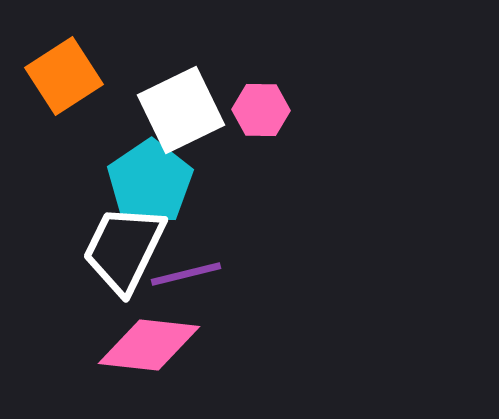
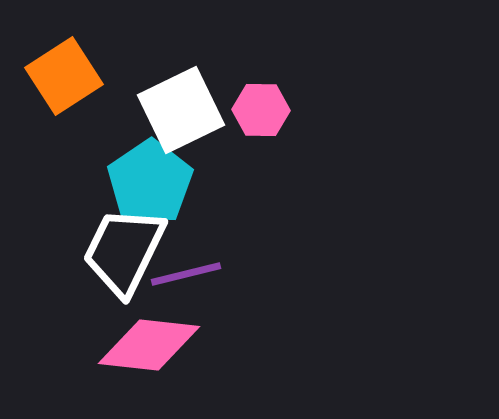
white trapezoid: moved 2 px down
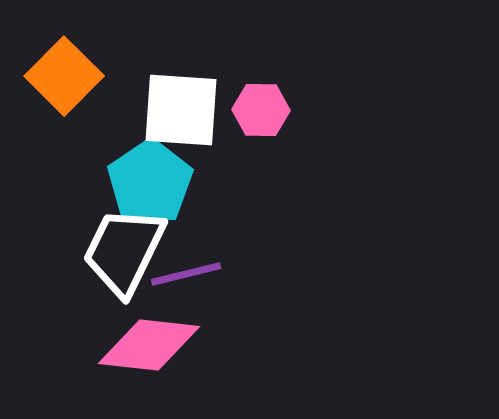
orange square: rotated 12 degrees counterclockwise
white square: rotated 30 degrees clockwise
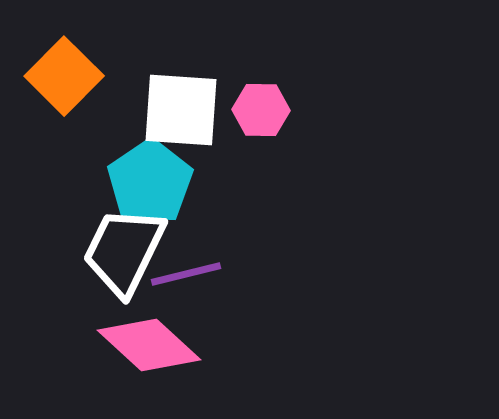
pink diamond: rotated 36 degrees clockwise
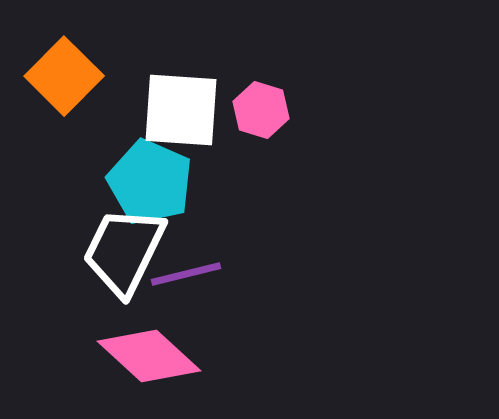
pink hexagon: rotated 16 degrees clockwise
cyan pentagon: rotated 14 degrees counterclockwise
pink diamond: moved 11 px down
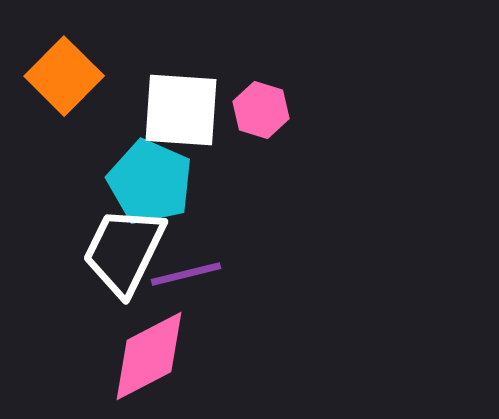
pink diamond: rotated 70 degrees counterclockwise
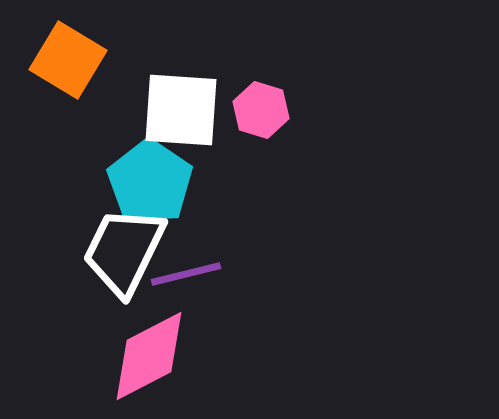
orange square: moved 4 px right, 16 px up; rotated 14 degrees counterclockwise
cyan pentagon: rotated 10 degrees clockwise
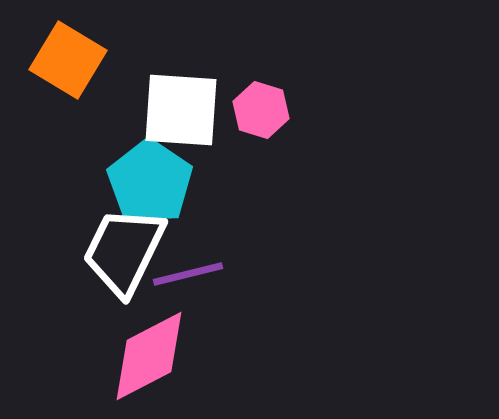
purple line: moved 2 px right
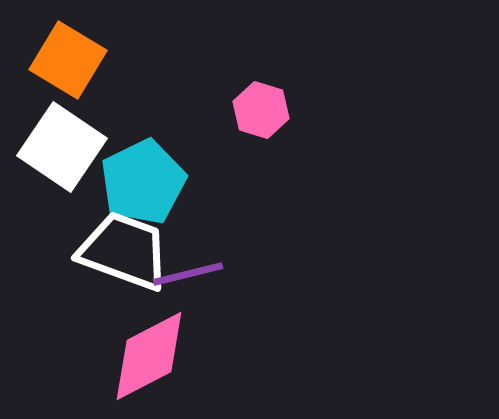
white square: moved 119 px left, 37 px down; rotated 30 degrees clockwise
cyan pentagon: moved 7 px left; rotated 12 degrees clockwise
white trapezoid: rotated 84 degrees clockwise
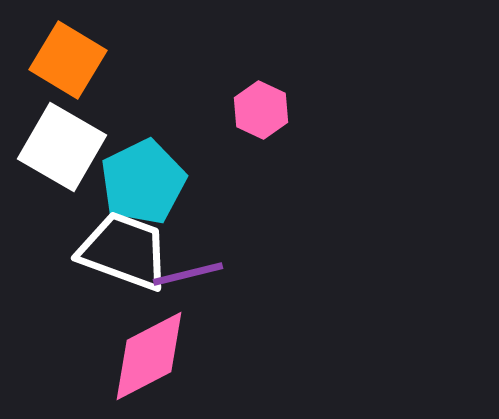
pink hexagon: rotated 8 degrees clockwise
white square: rotated 4 degrees counterclockwise
